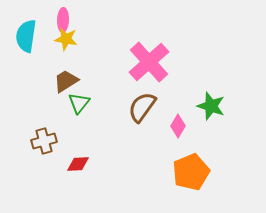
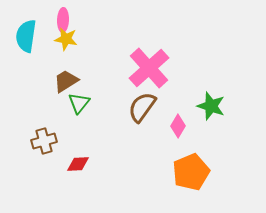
pink cross: moved 6 px down
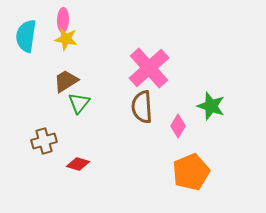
brown semicircle: rotated 40 degrees counterclockwise
red diamond: rotated 20 degrees clockwise
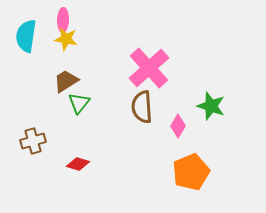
brown cross: moved 11 px left
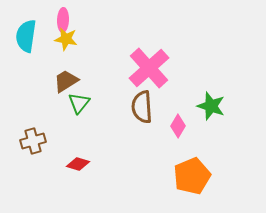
orange pentagon: moved 1 px right, 4 px down
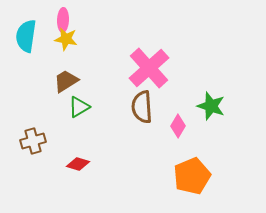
green triangle: moved 4 px down; rotated 20 degrees clockwise
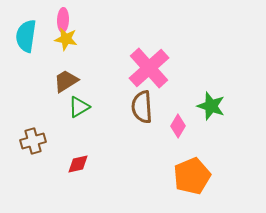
red diamond: rotated 30 degrees counterclockwise
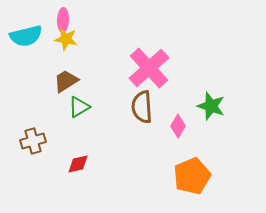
cyan semicircle: rotated 112 degrees counterclockwise
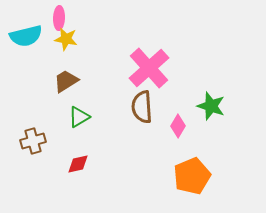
pink ellipse: moved 4 px left, 2 px up
green triangle: moved 10 px down
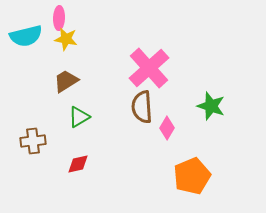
pink diamond: moved 11 px left, 2 px down
brown cross: rotated 10 degrees clockwise
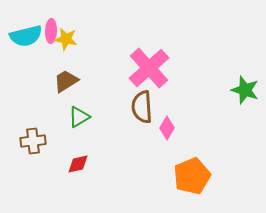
pink ellipse: moved 8 px left, 13 px down
green star: moved 34 px right, 16 px up
